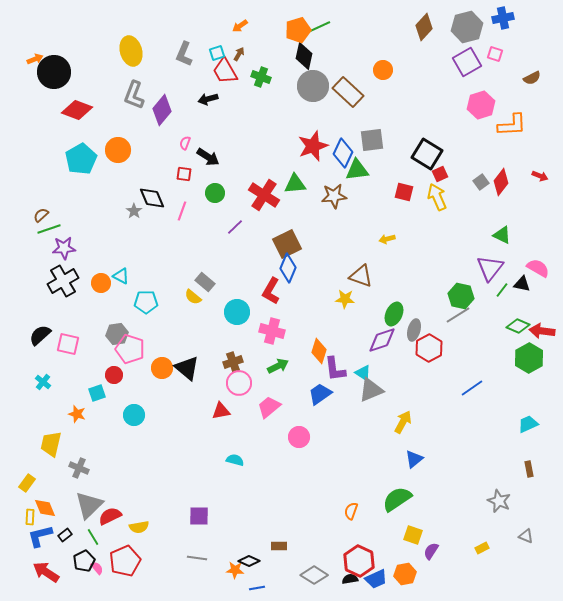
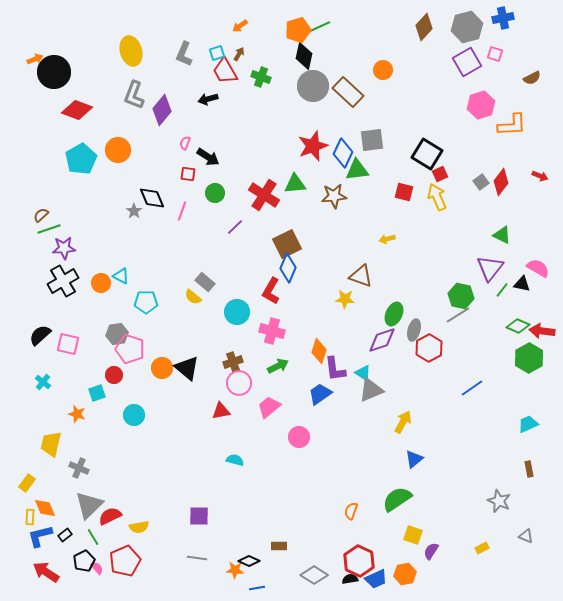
red square at (184, 174): moved 4 px right
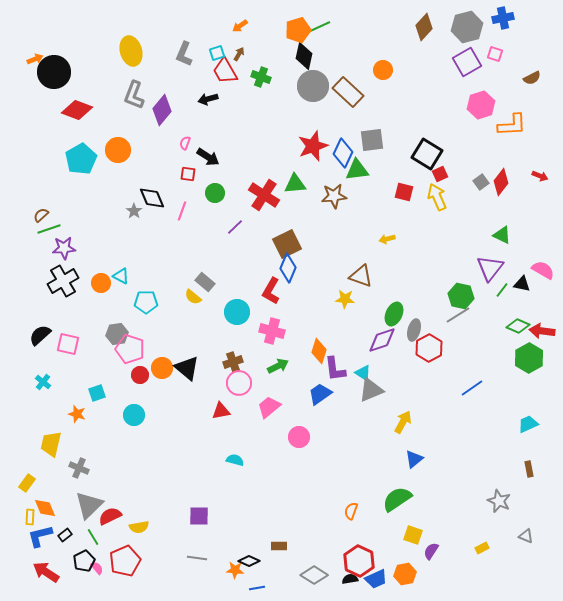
pink semicircle at (538, 268): moved 5 px right, 2 px down
red circle at (114, 375): moved 26 px right
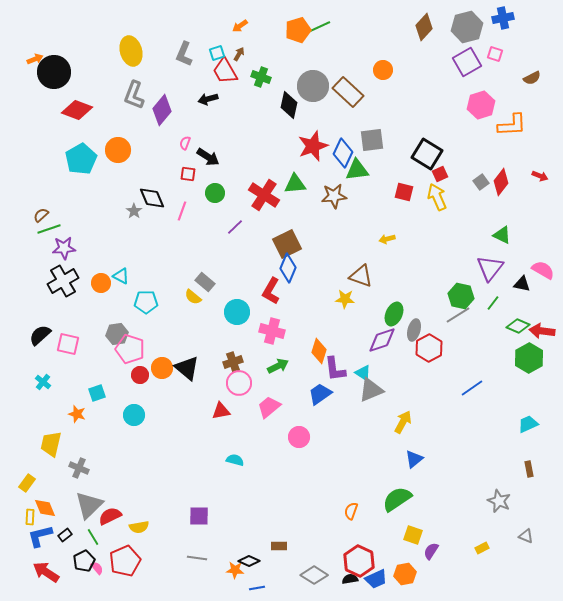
black diamond at (304, 56): moved 15 px left, 49 px down
green line at (502, 290): moved 9 px left, 13 px down
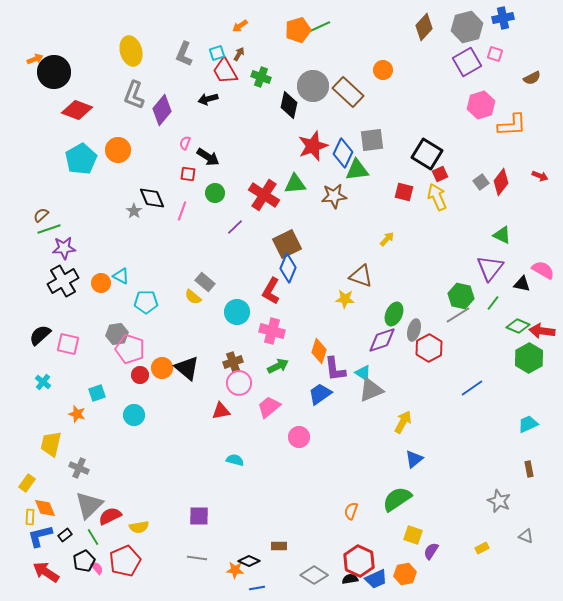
yellow arrow at (387, 239): rotated 147 degrees clockwise
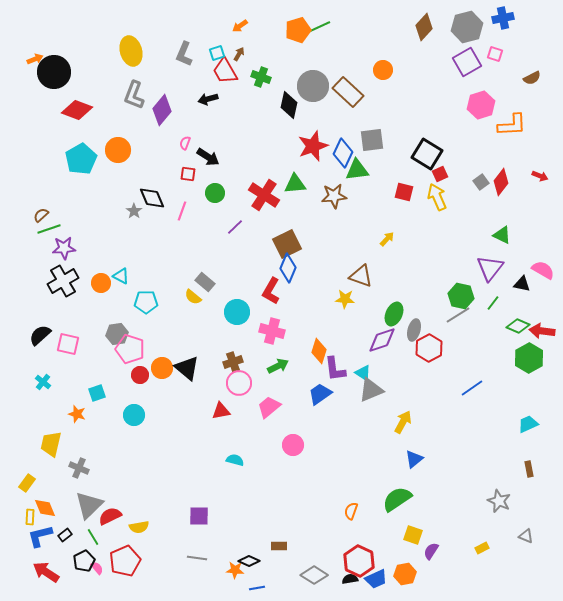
pink circle at (299, 437): moved 6 px left, 8 px down
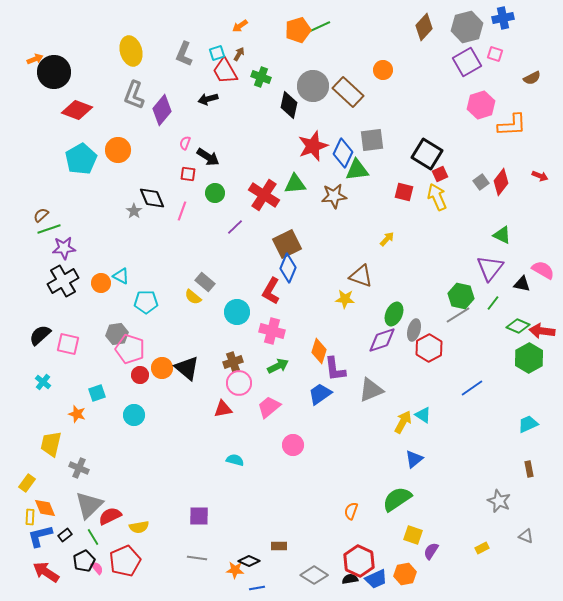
cyan triangle at (363, 373): moved 60 px right, 42 px down
red triangle at (221, 411): moved 2 px right, 2 px up
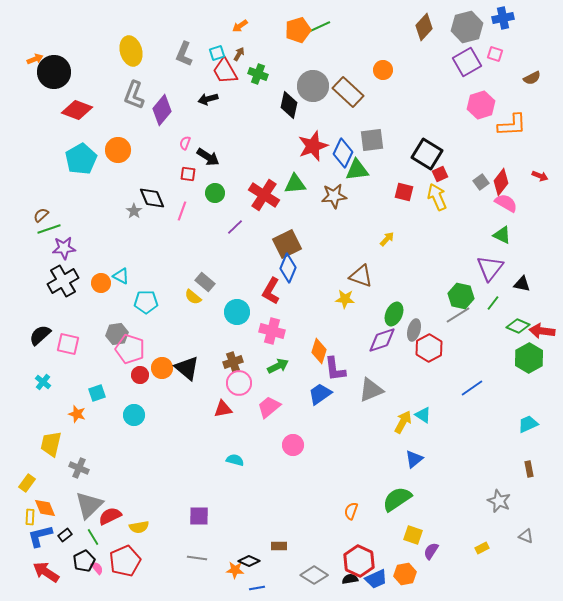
green cross at (261, 77): moved 3 px left, 3 px up
pink semicircle at (543, 270): moved 37 px left, 67 px up
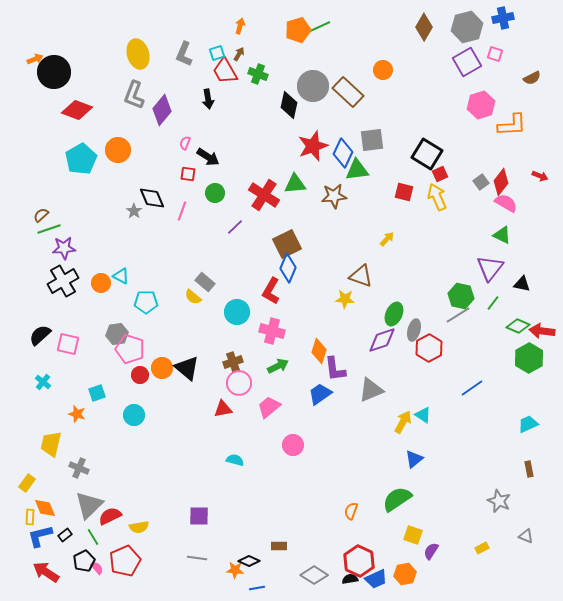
orange arrow at (240, 26): rotated 140 degrees clockwise
brown diamond at (424, 27): rotated 12 degrees counterclockwise
yellow ellipse at (131, 51): moved 7 px right, 3 px down
black arrow at (208, 99): rotated 84 degrees counterclockwise
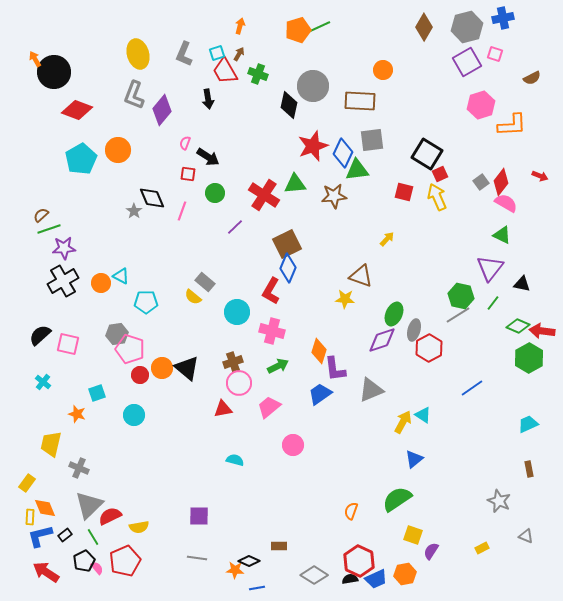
orange arrow at (35, 59): rotated 98 degrees counterclockwise
brown rectangle at (348, 92): moved 12 px right, 9 px down; rotated 40 degrees counterclockwise
